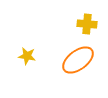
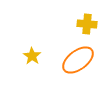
yellow star: moved 5 px right; rotated 24 degrees clockwise
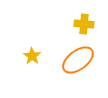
yellow cross: moved 3 px left
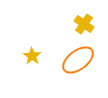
yellow cross: rotated 30 degrees clockwise
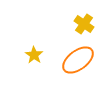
yellow star: moved 2 px right, 1 px up
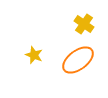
yellow star: rotated 12 degrees counterclockwise
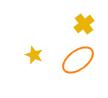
yellow cross: rotated 18 degrees clockwise
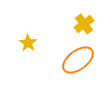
yellow star: moved 6 px left, 12 px up; rotated 12 degrees clockwise
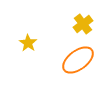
yellow cross: moved 1 px left
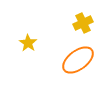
yellow cross: moved 1 px up; rotated 12 degrees clockwise
